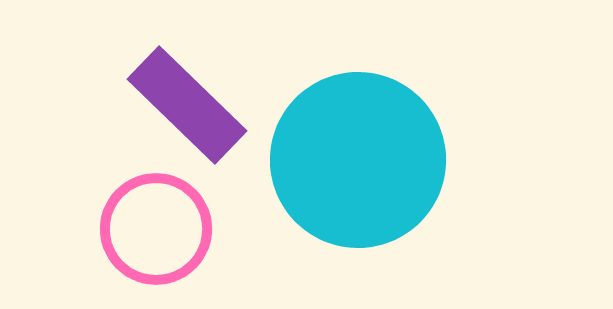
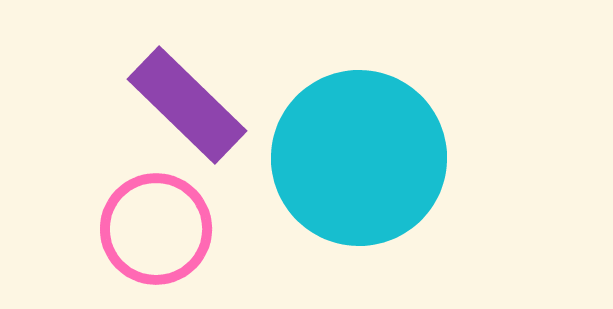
cyan circle: moved 1 px right, 2 px up
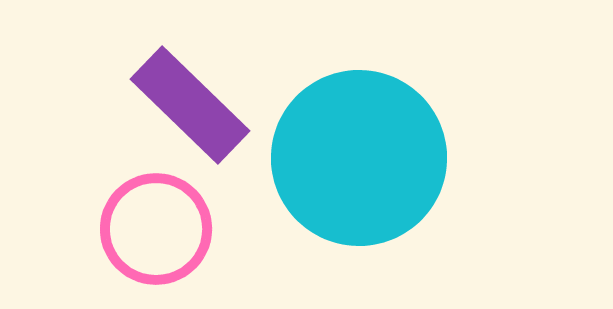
purple rectangle: moved 3 px right
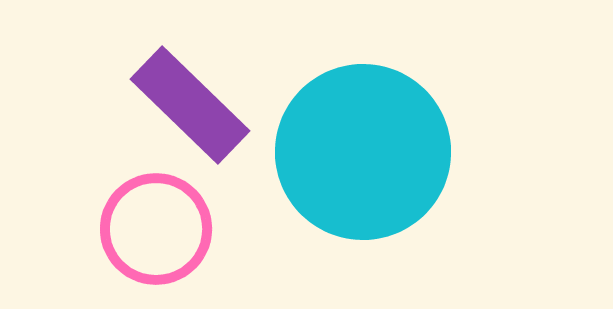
cyan circle: moved 4 px right, 6 px up
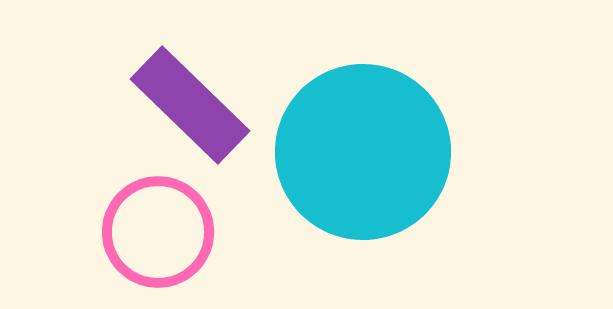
pink circle: moved 2 px right, 3 px down
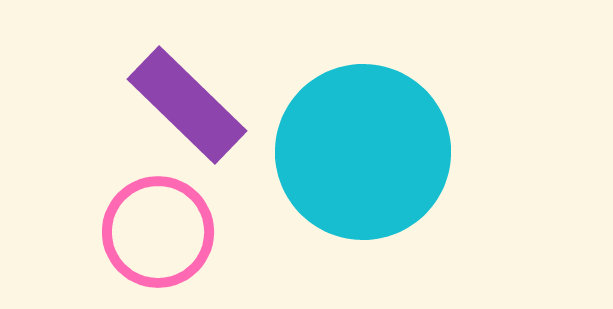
purple rectangle: moved 3 px left
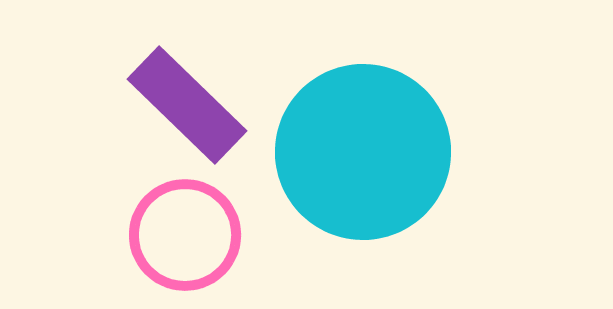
pink circle: moved 27 px right, 3 px down
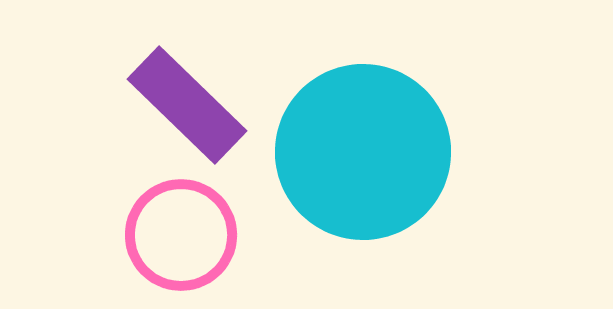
pink circle: moved 4 px left
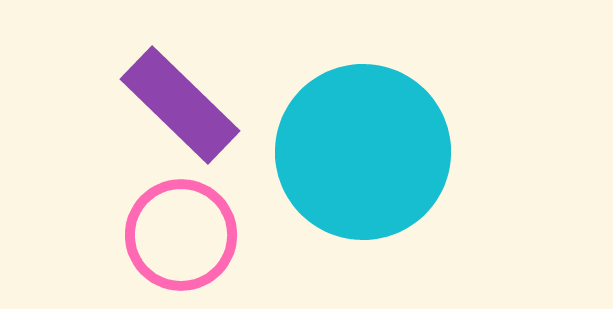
purple rectangle: moved 7 px left
